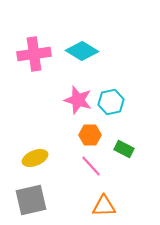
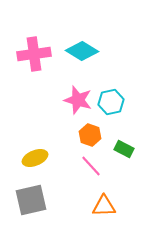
orange hexagon: rotated 20 degrees clockwise
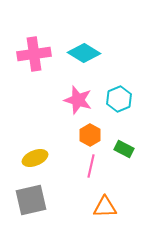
cyan diamond: moved 2 px right, 2 px down
cyan hexagon: moved 8 px right, 3 px up; rotated 10 degrees counterclockwise
orange hexagon: rotated 10 degrees clockwise
pink line: rotated 55 degrees clockwise
orange triangle: moved 1 px right, 1 px down
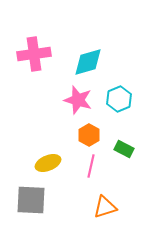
cyan diamond: moved 4 px right, 9 px down; rotated 48 degrees counterclockwise
orange hexagon: moved 1 px left
yellow ellipse: moved 13 px right, 5 px down
gray square: rotated 16 degrees clockwise
orange triangle: rotated 15 degrees counterclockwise
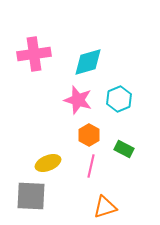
gray square: moved 4 px up
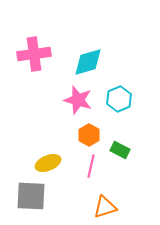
green rectangle: moved 4 px left, 1 px down
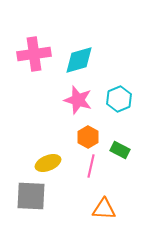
cyan diamond: moved 9 px left, 2 px up
orange hexagon: moved 1 px left, 2 px down
orange triangle: moved 1 px left, 2 px down; rotated 20 degrees clockwise
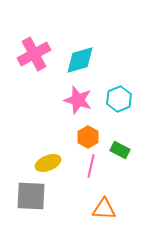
pink cross: rotated 20 degrees counterclockwise
cyan diamond: moved 1 px right
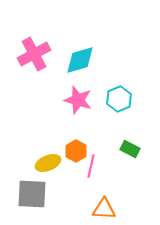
orange hexagon: moved 12 px left, 14 px down
green rectangle: moved 10 px right, 1 px up
gray square: moved 1 px right, 2 px up
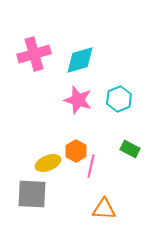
pink cross: rotated 12 degrees clockwise
